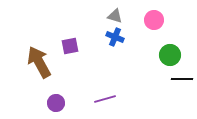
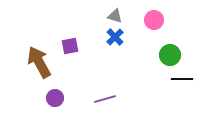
blue cross: rotated 24 degrees clockwise
purple circle: moved 1 px left, 5 px up
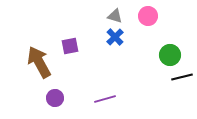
pink circle: moved 6 px left, 4 px up
black line: moved 2 px up; rotated 15 degrees counterclockwise
